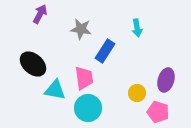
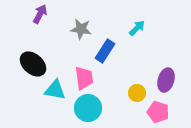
cyan arrow: rotated 126 degrees counterclockwise
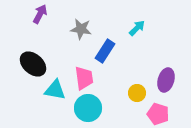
pink pentagon: moved 2 px down
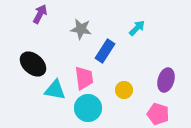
yellow circle: moved 13 px left, 3 px up
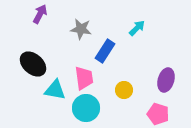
cyan circle: moved 2 px left
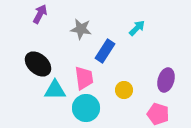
black ellipse: moved 5 px right
cyan triangle: rotated 10 degrees counterclockwise
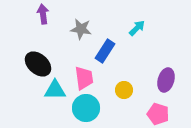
purple arrow: moved 3 px right; rotated 36 degrees counterclockwise
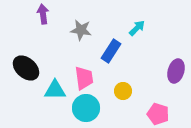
gray star: moved 1 px down
blue rectangle: moved 6 px right
black ellipse: moved 12 px left, 4 px down
purple ellipse: moved 10 px right, 9 px up
yellow circle: moved 1 px left, 1 px down
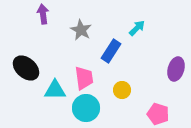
gray star: rotated 20 degrees clockwise
purple ellipse: moved 2 px up
yellow circle: moved 1 px left, 1 px up
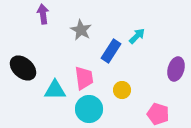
cyan arrow: moved 8 px down
black ellipse: moved 3 px left
cyan circle: moved 3 px right, 1 px down
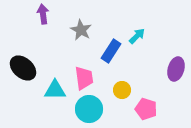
pink pentagon: moved 12 px left, 5 px up
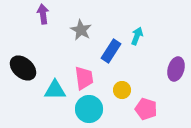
cyan arrow: rotated 24 degrees counterclockwise
